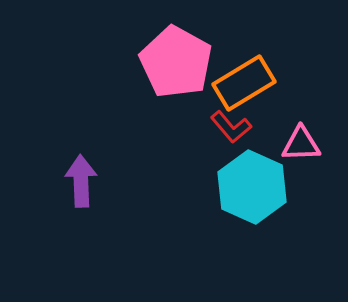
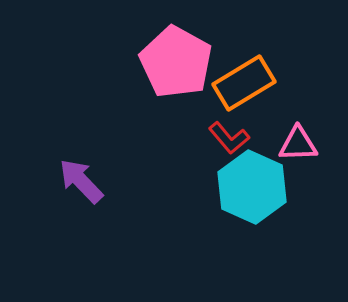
red L-shape: moved 2 px left, 11 px down
pink triangle: moved 3 px left
purple arrow: rotated 42 degrees counterclockwise
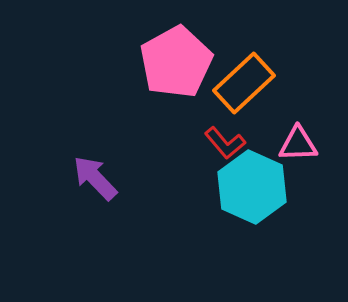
pink pentagon: rotated 14 degrees clockwise
orange rectangle: rotated 12 degrees counterclockwise
red L-shape: moved 4 px left, 5 px down
purple arrow: moved 14 px right, 3 px up
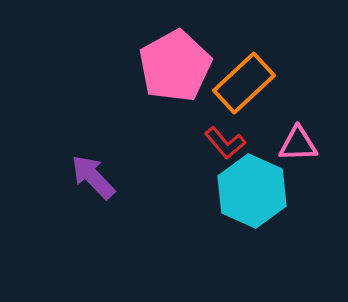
pink pentagon: moved 1 px left, 4 px down
purple arrow: moved 2 px left, 1 px up
cyan hexagon: moved 4 px down
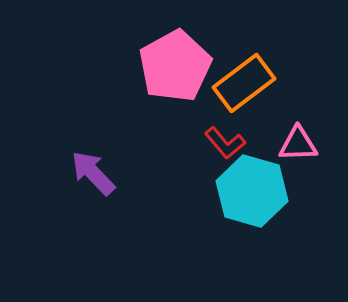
orange rectangle: rotated 6 degrees clockwise
purple arrow: moved 4 px up
cyan hexagon: rotated 8 degrees counterclockwise
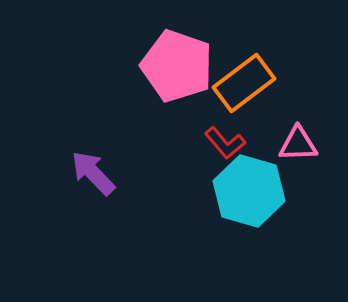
pink pentagon: moved 2 px right; rotated 24 degrees counterclockwise
cyan hexagon: moved 3 px left
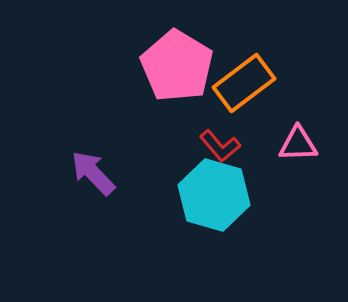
pink pentagon: rotated 12 degrees clockwise
red L-shape: moved 5 px left, 3 px down
cyan hexagon: moved 35 px left, 4 px down
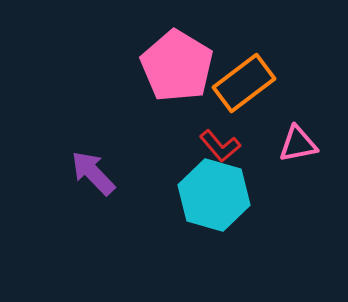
pink triangle: rotated 9 degrees counterclockwise
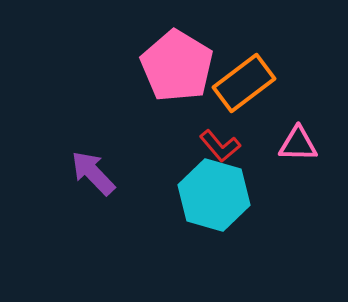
pink triangle: rotated 12 degrees clockwise
